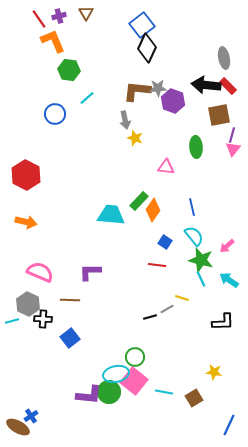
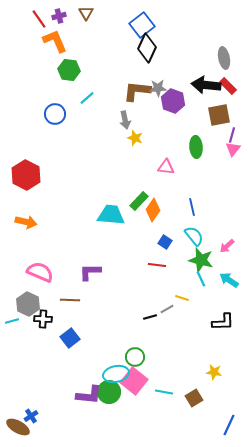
orange L-shape at (53, 41): moved 2 px right
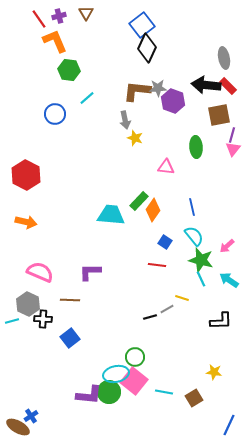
black L-shape at (223, 322): moved 2 px left, 1 px up
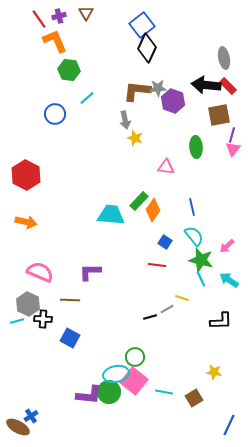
cyan line at (12, 321): moved 5 px right
blue square at (70, 338): rotated 24 degrees counterclockwise
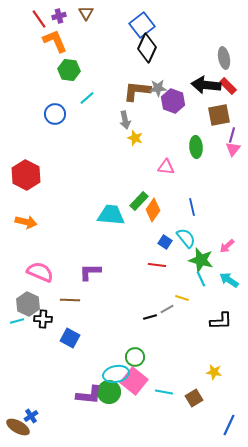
cyan semicircle at (194, 236): moved 8 px left, 2 px down
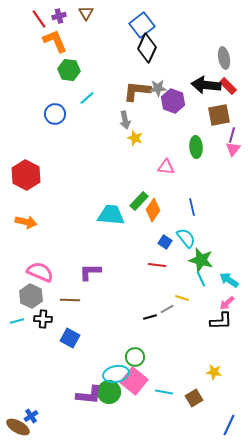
pink arrow at (227, 246): moved 57 px down
gray hexagon at (28, 304): moved 3 px right, 8 px up
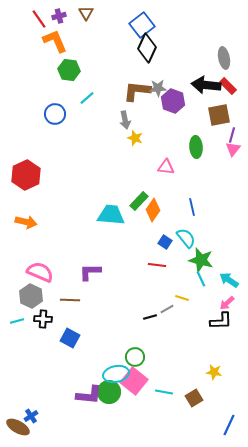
red hexagon at (26, 175): rotated 8 degrees clockwise
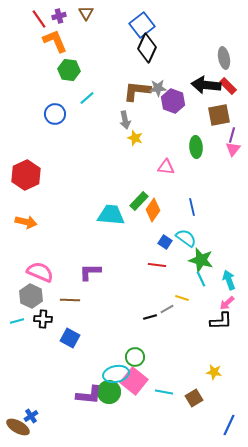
cyan semicircle at (186, 238): rotated 15 degrees counterclockwise
cyan arrow at (229, 280): rotated 36 degrees clockwise
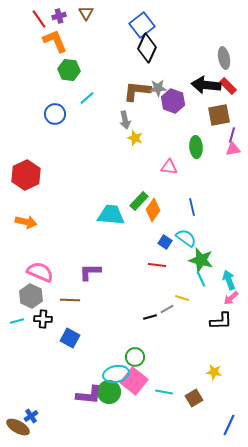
pink triangle at (233, 149): rotated 42 degrees clockwise
pink triangle at (166, 167): moved 3 px right
pink arrow at (227, 303): moved 4 px right, 5 px up
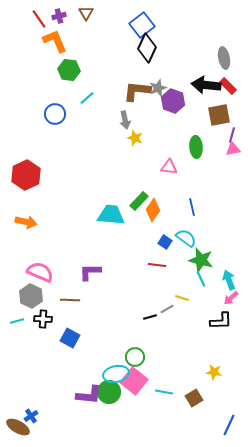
gray star at (158, 88): rotated 18 degrees counterclockwise
